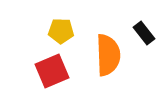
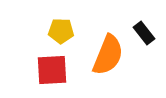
orange semicircle: rotated 24 degrees clockwise
red square: moved 1 px up; rotated 20 degrees clockwise
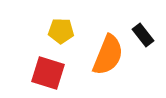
black rectangle: moved 1 px left, 2 px down
red square: moved 4 px left, 3 px down; rotated 20 degrees clockwise
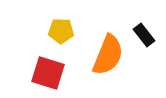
black rectangle: moved 1 px right
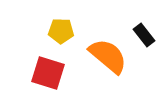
orange semicircle: moved 1 px down; rotated 72 degrees counterclockwise
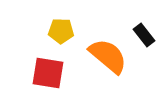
red square: rotated 8 degrees counterclockwise
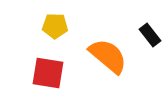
yellow pentagon: moved 6 px left, 5 px up
black rectangle: moved 6 px right
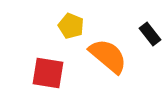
yellow pentagon: moved 16 px right; rotated 20 degrees clockwise
black rectangle: moved 1 px up
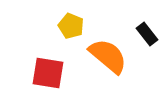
black rectangle: moved 3 px left
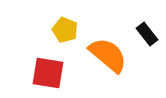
yellow pentagon: moved 6 px left, 4 px down
orange semicircle: moved 1 px up
